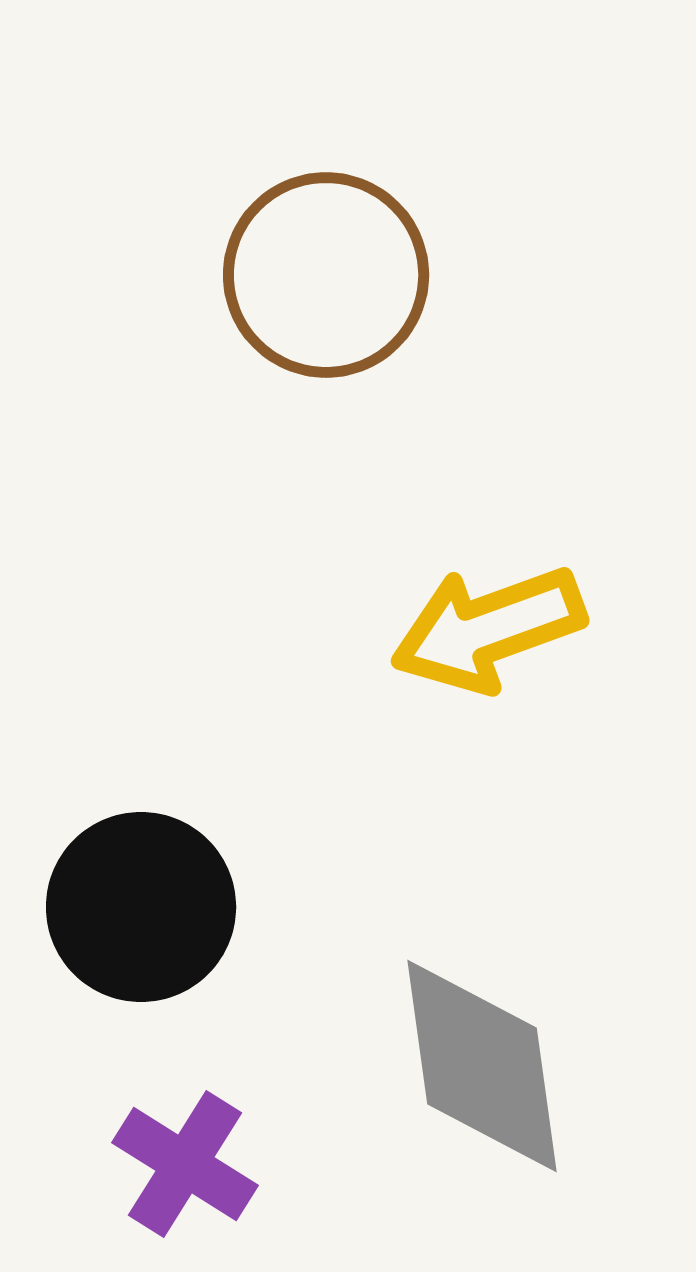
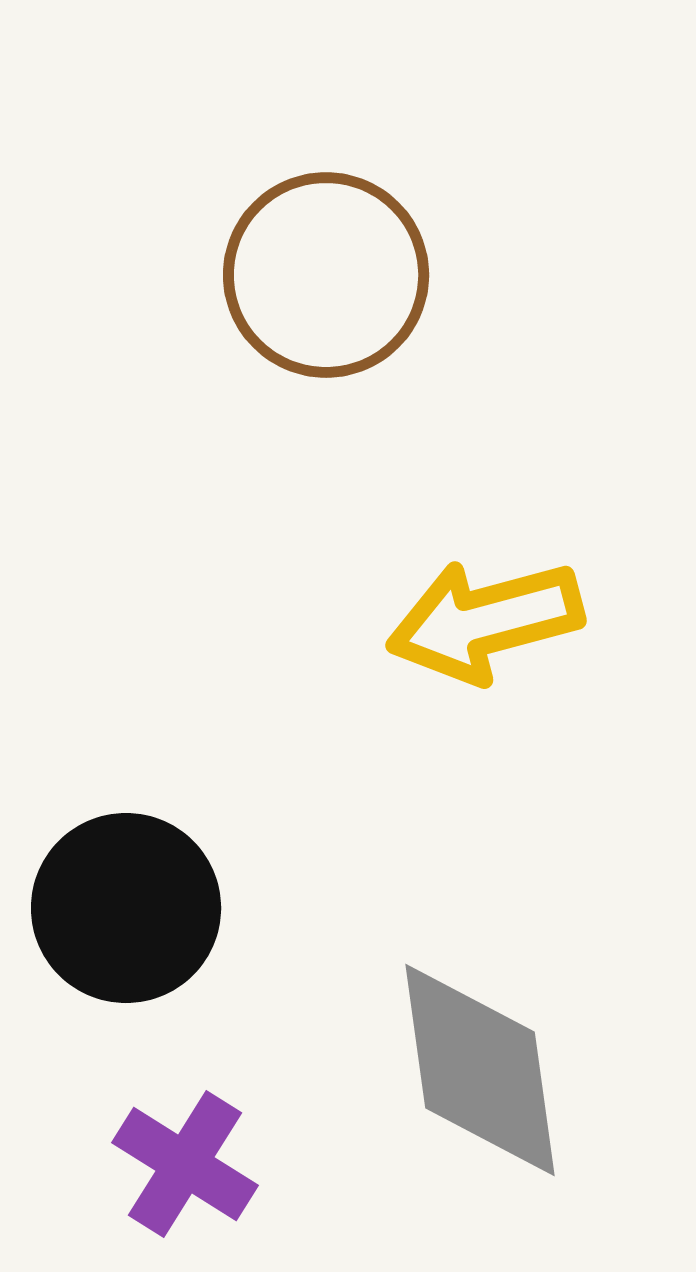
yellow arrow: moved 3 px left, 8 px up; rotated 5 degrees clockwise
black circle: moved 15 px left, 1 px down
gray diamond: moved 2 px left, 4 px down
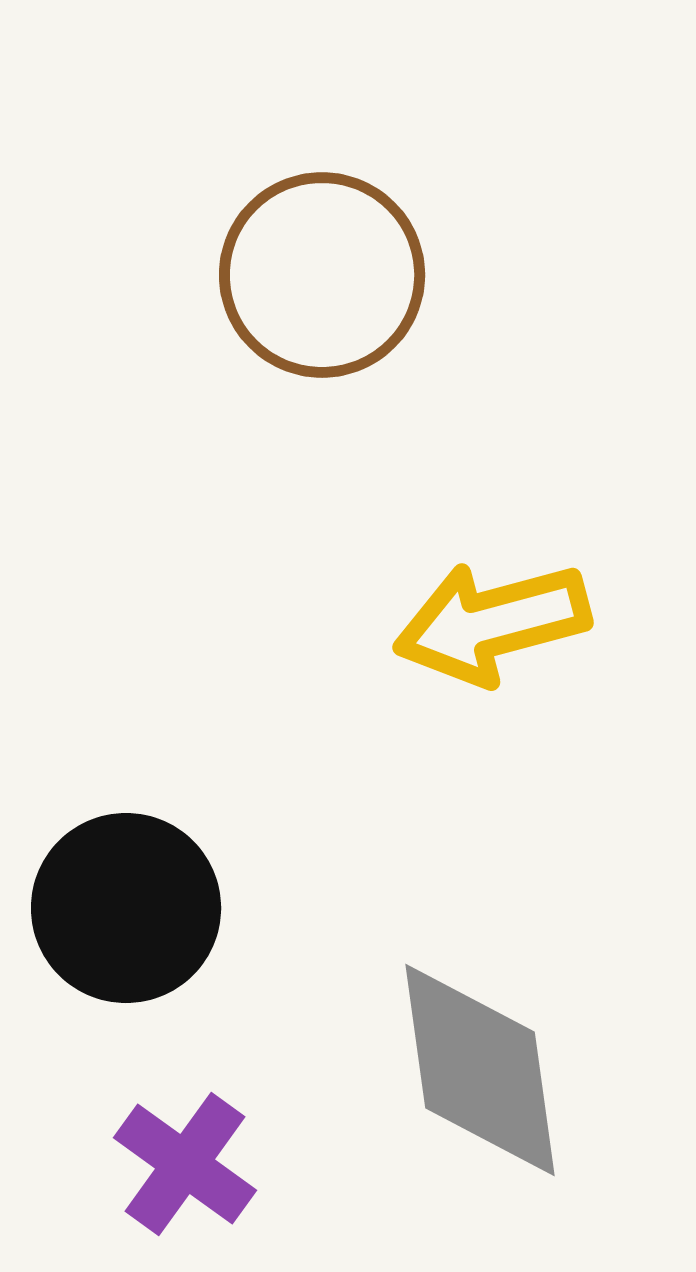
brown circle: moved 4 px left
yellow arrow: moved 7 px right, 2 px down
purple cross: rotated 4 degrees clockwise
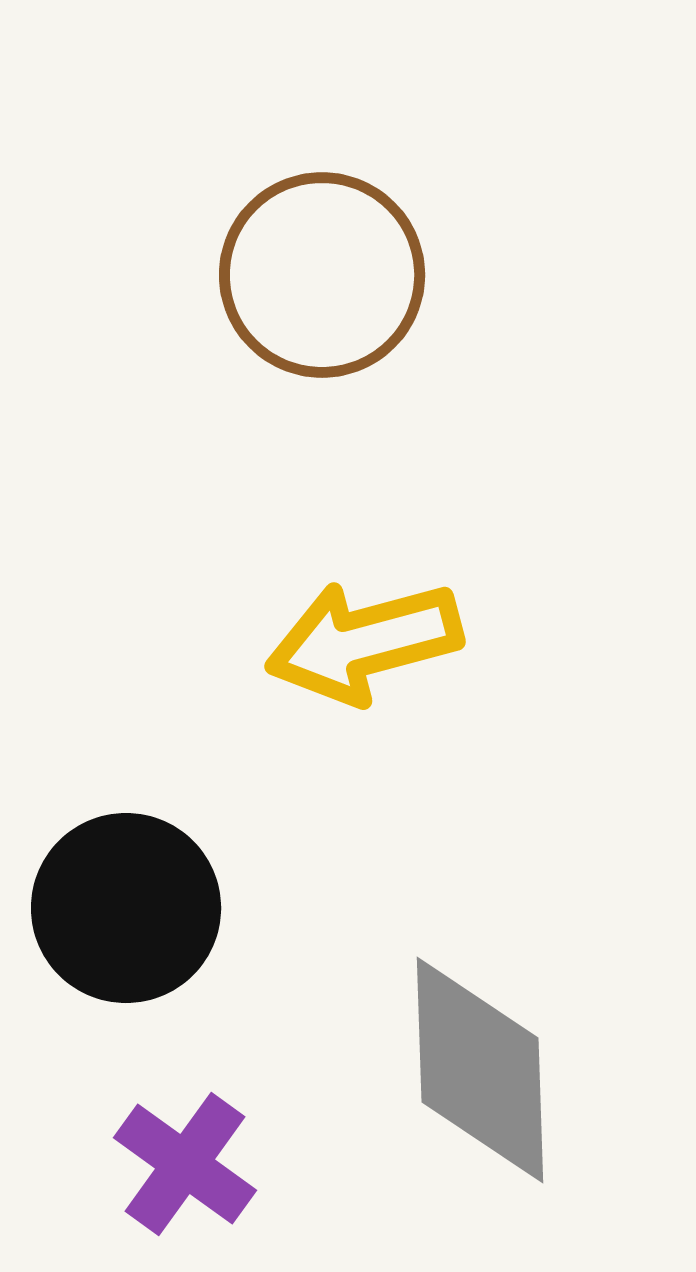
yellow arrow: moved 128 px left, 19 px down
gray diamond: rotated 6 degrees clockwise
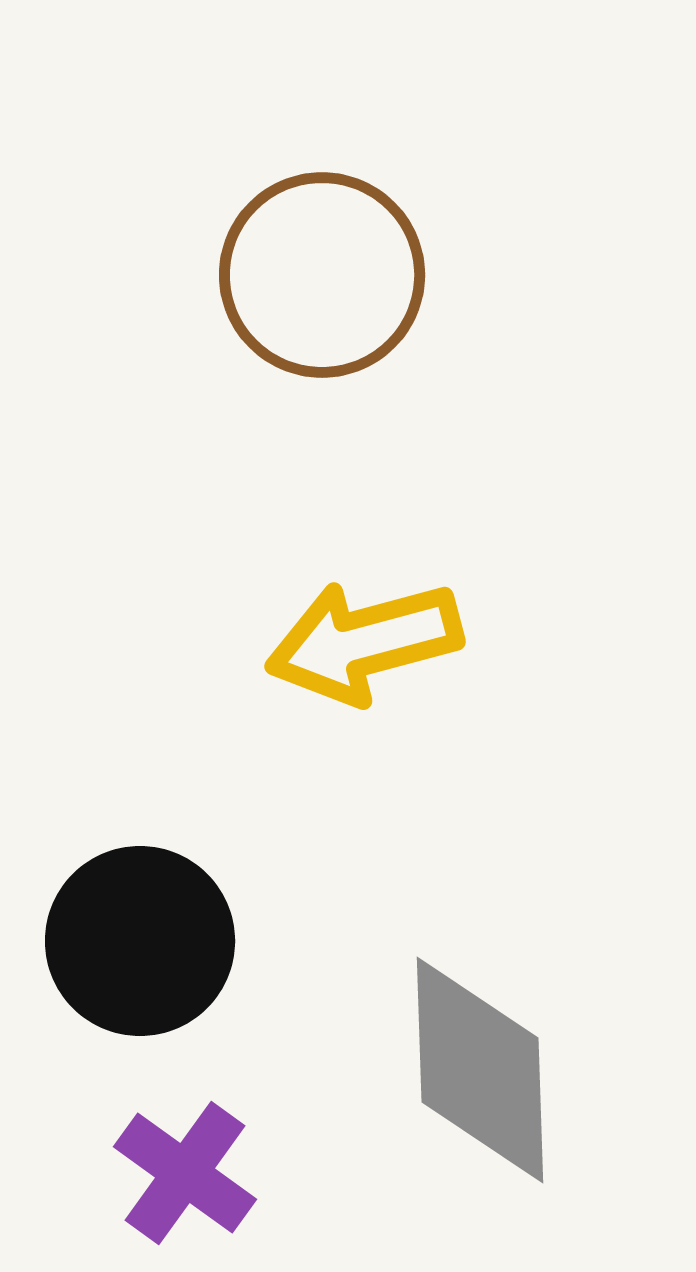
black circle: moved 14 px right, 33 px down
purple cross: moved 9 px down
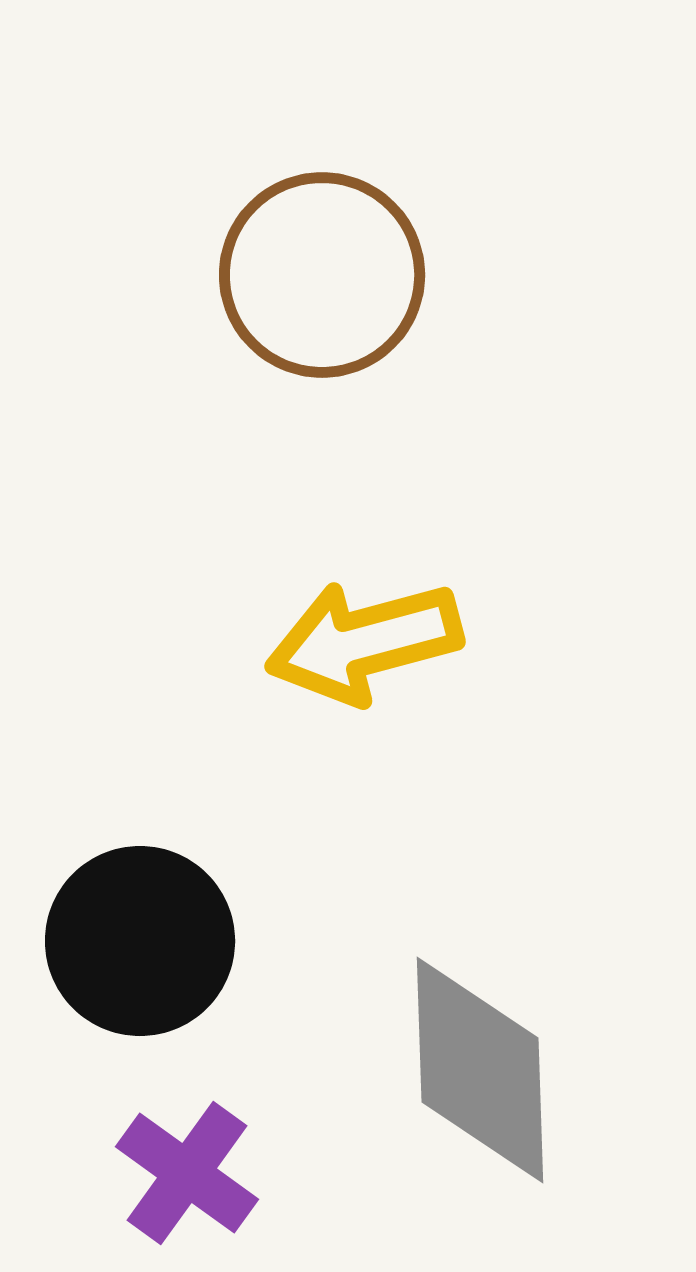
purple cross: moved 2 px right
